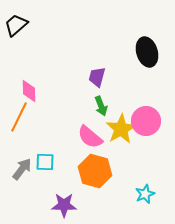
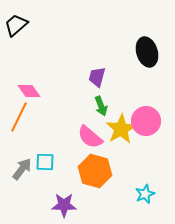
pink diamond: rotated 35 degrees counterclockwise
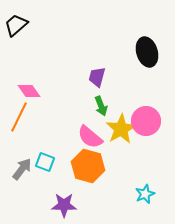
cyan square: rotated 18 degrees clockwise
orange hexagon: moved 7 px left, 5 px up
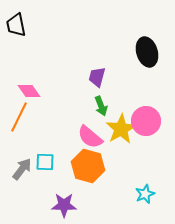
black trapezoid: rotated 60 degrees counterclockwise
cyan square: rotated 18 degrees counterclockwise
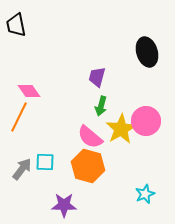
green arrow: rotated 36 degrees clockwise
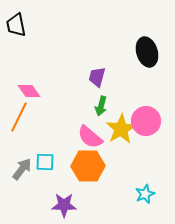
orange hexagon: rotated 16 degrees counterclockwise
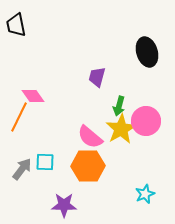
pink diamond: moved 4 px right, 5 px down
green arrow: moved 18 px right
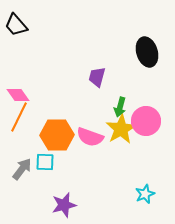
black trapezoid: rotated 30 degrees counterclockwise
pink diamond: moved 15 px left, 1 px up
green arrow: moved 1 px right, 1 px down
pink semicircle: rotated 20 degrees counterclockwise
orange hexagon: moved 31 px left, 31 px up
purple star: rotated 15 degrees counterclockwise
